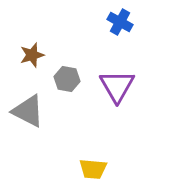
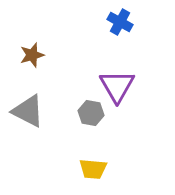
gray hexagon: moved 24 px right, 34 px down
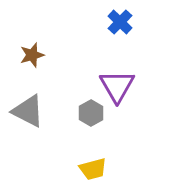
blue cross: rotated 15 degrees clockwise
gray hexagon: rotated 20 degrees clockwise
yellow trapezoid: rotated 20 degrees counterclockwise
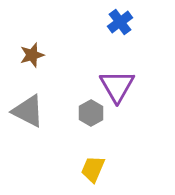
blue cross: rotated 10 degrees clockwise
yellow trapezoid: rotated 128 degrees clockwise
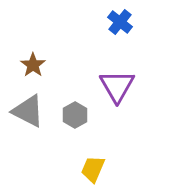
blue cross: rotated 15 degrees counterclockwise
brown star: moved 1 px right, 10 px down; rotated 20 degrees counterclockwise
gray hexagon: moved 16 px left, 2 px down
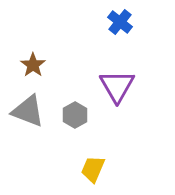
gray triangle: rotated 6 degrees counterclockwise
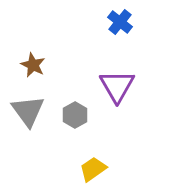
brown star: rotated 10 degrees counterclockwise
gray triangle: rotated 33 degrees clockwise
yellow trapezoid: rotated 32 degrees clockwise
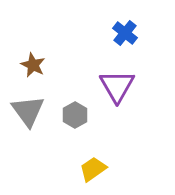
blue cross: moved 5 px right, 11 px down
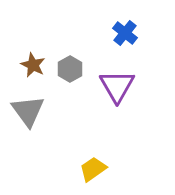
gray hexagon: moved 5 px left, 46 px up
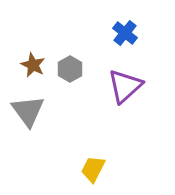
purple triangle: moved 8 px right; rotated 18 degrees clockwise
yellow trapezoid: rotated 28 degrees counterclockwise
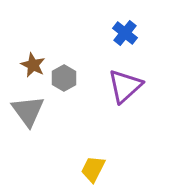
gray hexagon: moved 6 px left, 9 px down
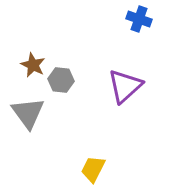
blue cross: moved 14 px right, 14 px up; rotated 20 degrees counterclockwise
gray hexagon: moved 3 px left, 2 px down; rotated 25 degrees counterclockwise
gray triangle: moved 2 px down
